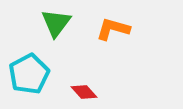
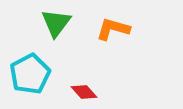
cyan pentagon: moved 1 px right
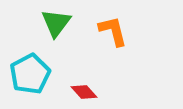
orange L-shape: moved 2 px down; rotated 60 degrees clockwise
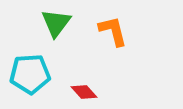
cyan pentagon: rotated 24 degrees clockwise
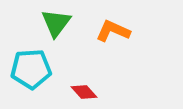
orange L-shape: rotated 52 degrees counterclockwise
cyan pentagon: moved 1 px right, 5 px up
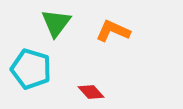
cyan pentagon: rotated 21 degrees clockwise
red diamond: moved 7 px right
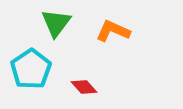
cyan pentagon: rotated 21 degrees clockwise
red diamond: moved 7 px left, 5 px up
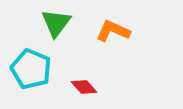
cyan pentagon: rotated 15 degrees counterclockwise
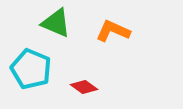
green triangle: rotated 44 degrees counterclockwise
red diamond: rotated 12 degrees counterclockwise
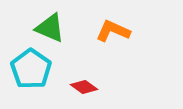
green triangle: moved 6 px left, 5 px down
cyan pentagon: rotated 12 degrees clockwise
